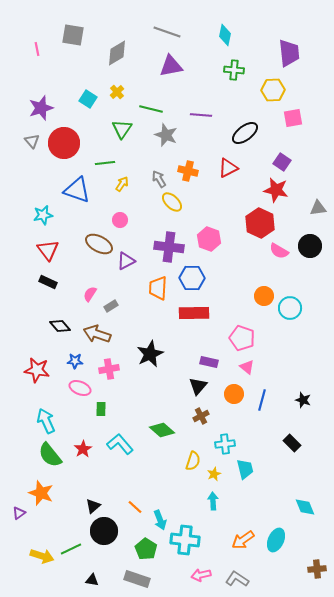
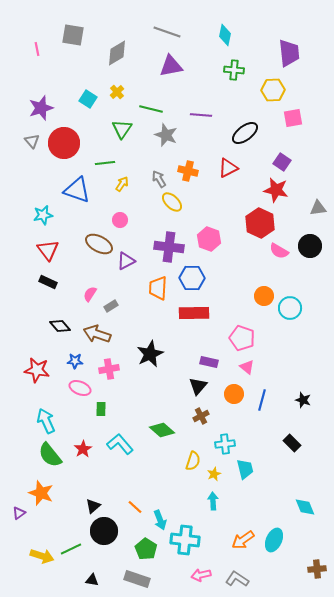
cyan ellipse at (276, 540): moved 2 px left
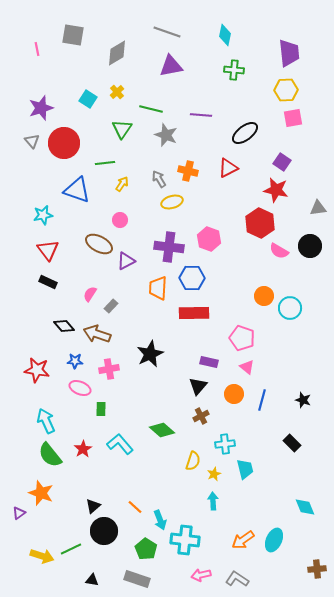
yellow hexagon at (273, 90): moved 13 px right
yellow ellipse at (172, 202): rotated 60 degrees counterclockwise
gray rectangle at (111, 306): rotated 16 degrees counterclockwise
black diamond at (60, 326): moved 4 px right
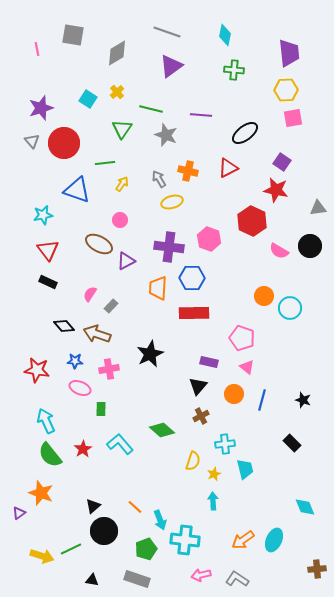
purple triangle at (171, 66): rotated 25 degrees counterclockwise
red hexagon at (260, 223): moved 8 px left, 2 px up
green pentagon at (146, 549): rotated 20 degrees clockwise
